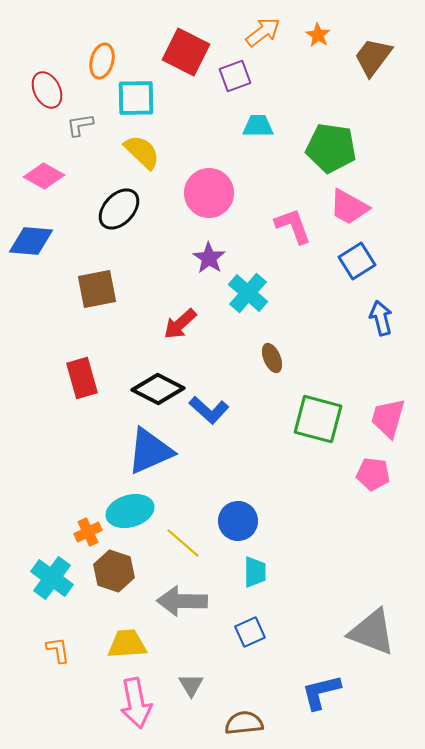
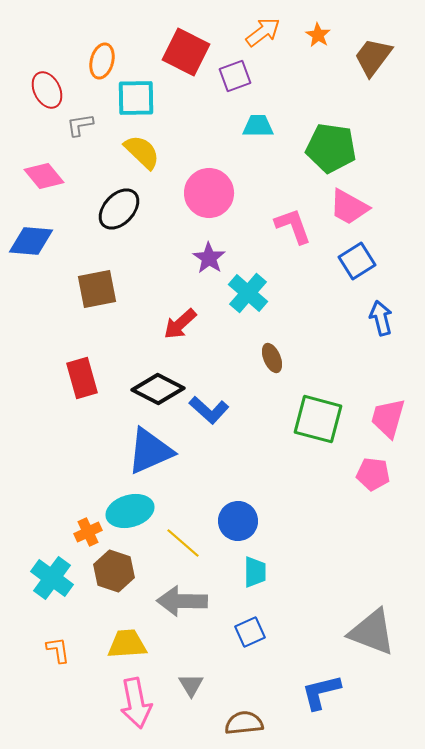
pink diamond at (44, 176): rotated 21 degrees clockwise
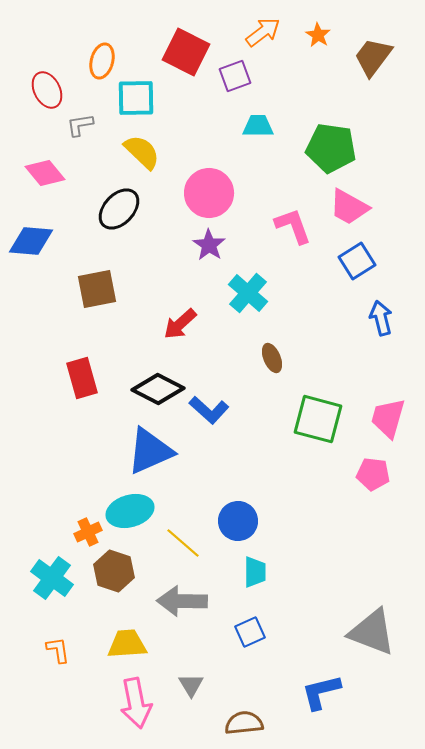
pink diamond at (44, 176): moved 1 px right, 3 px up
purple star at (209, 258): moved 13 px up
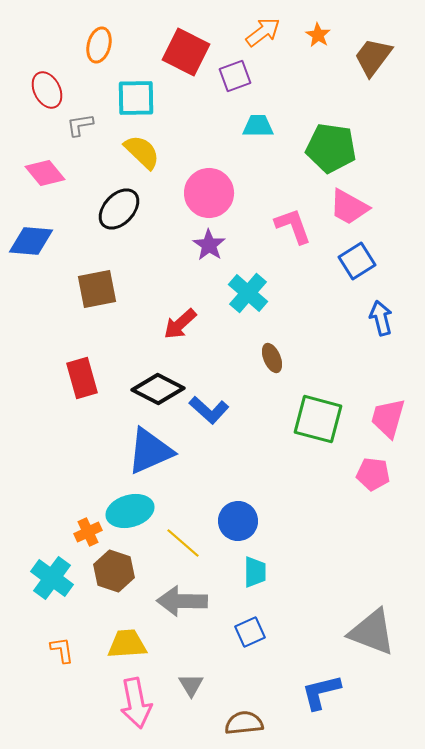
orange ellipse at (102, 61): moved 3 px left, 16 px up
orange L-shape at (58, 650): moved 4 px right
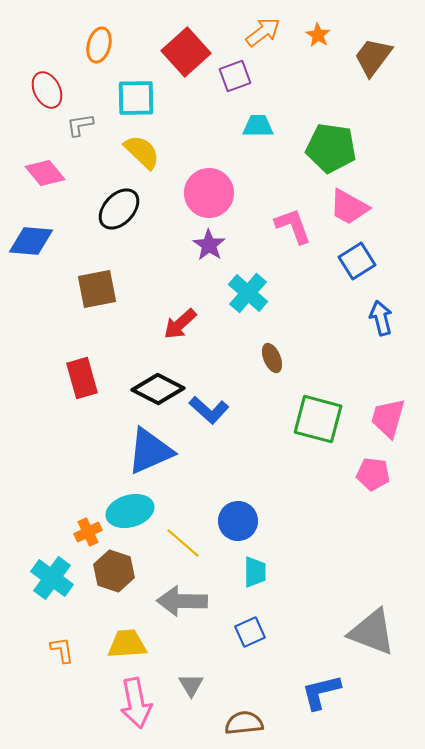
red square at (186, 52): rotated 21 degrees clockwise
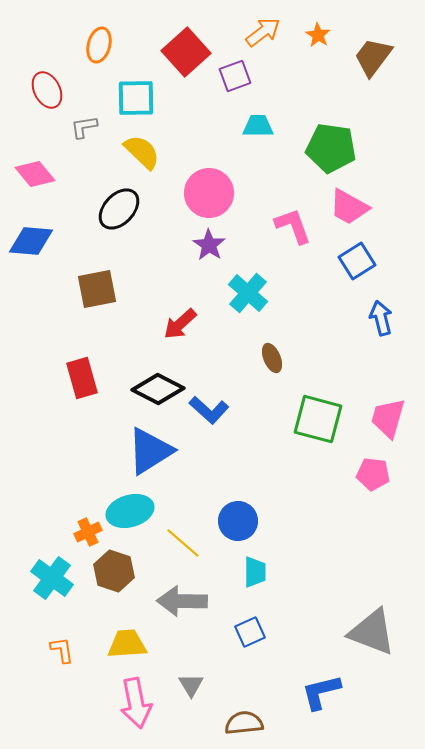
gray L-shape at (80, 125): moved 4 px right, 2 px down
pink diamond at (45, 173): moved 10 px left, 1 px down
blue triangle at (150, 451): rotated 8 degrees counterclockwise
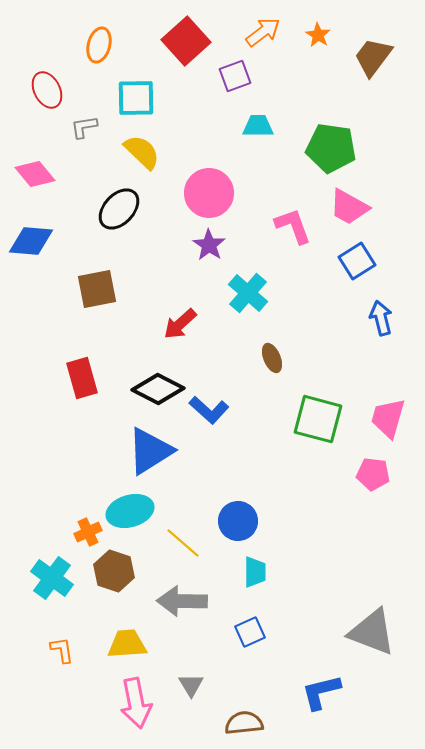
red square at (186, 52): moved 11 px up
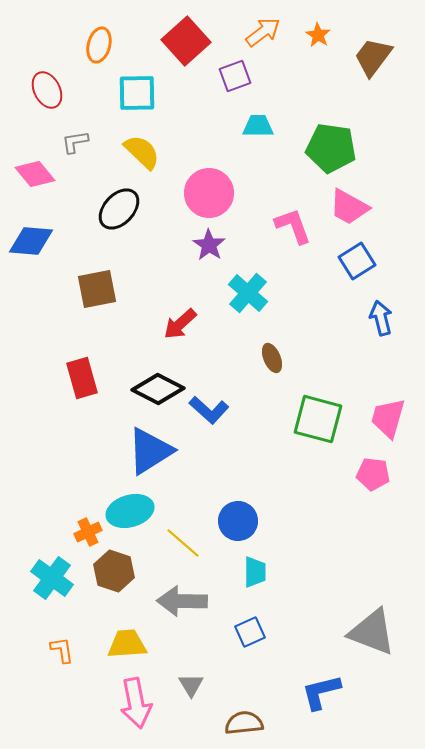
cyan square at (136, 98): moved 1 px right, 5 px up
gray L-shape at (84, 127): moved 9 px left, 15 px down
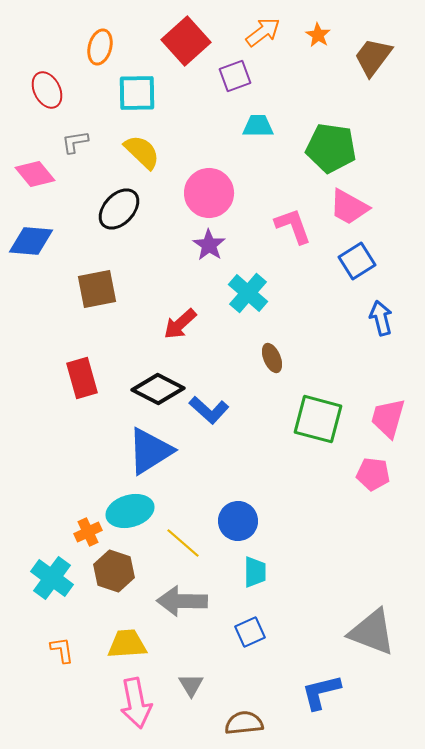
orange ellipse at (99, 45): moved 1 px right, 2 px down
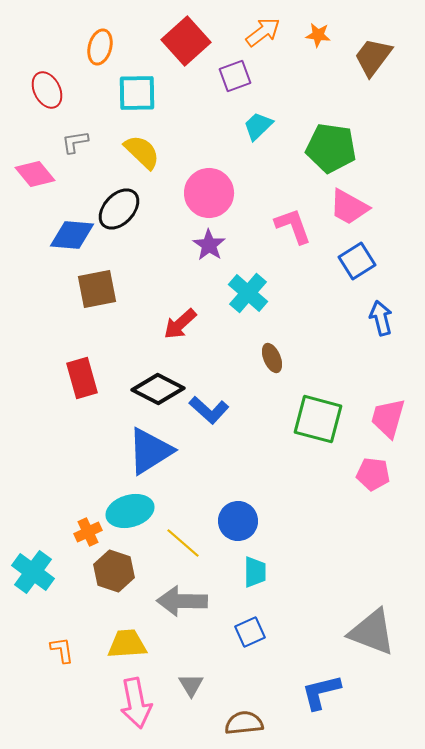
orange star at (318, 35): rotated 25 degrees counterclockwise
cyan trapezoid at (258, 126): rotated 44 degrees counterclockwise
blue diamond at (31, 241): moved 41 px right, 6 px up
cyan cross at (52, 578): moved 19 px left, 6 px up
